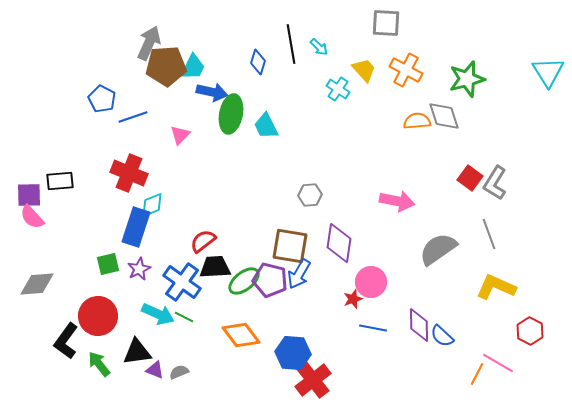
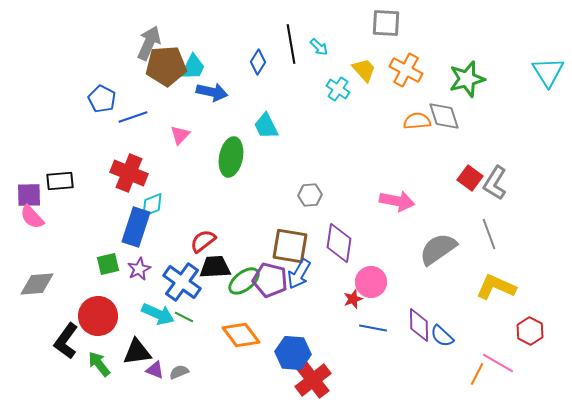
blue diamond at (258, 62): rotated 15 degrees clockwise
green ellipse at (231, 114): moved 43 px down
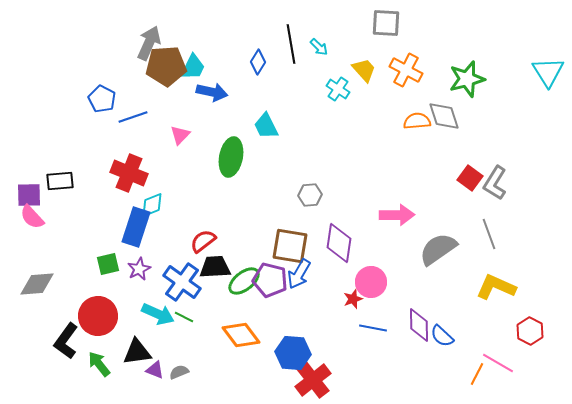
pink arrow at (397, 201): moved 14 px down; rotated 12 degrees counterclockwise
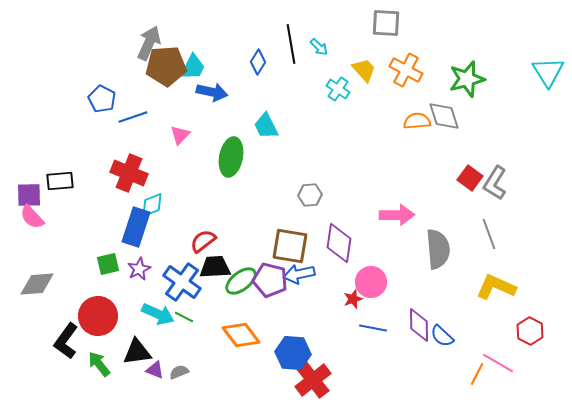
gray semicircle at (438, 249): rotated 120 degrees clockwise
blue arrow at (299, 274): rotated 48 degrees clockwise
green ellipse at (244, 281): moved 3 px left
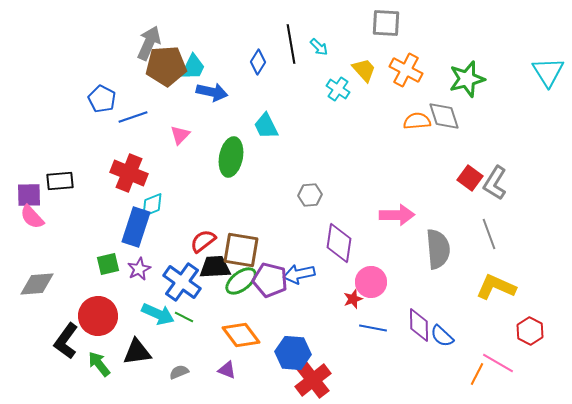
brown square at (290, 246): moved 49 px left, 4 px down
purple triangle at (155, 370): moved 72 px right
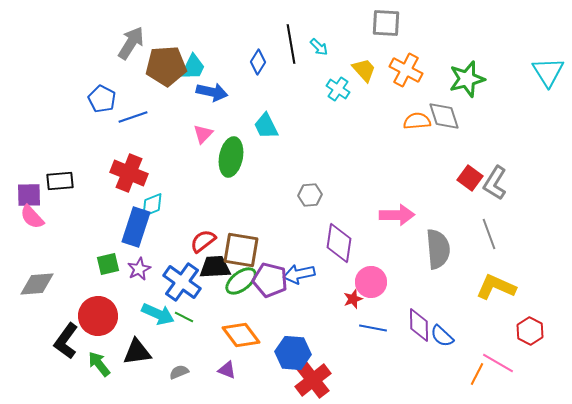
gray arrow at (149, 43): moved 18 px left; rotated 8 degrees clockwise
pink triangle at (180, 135): moved 23 px right, 1 px up
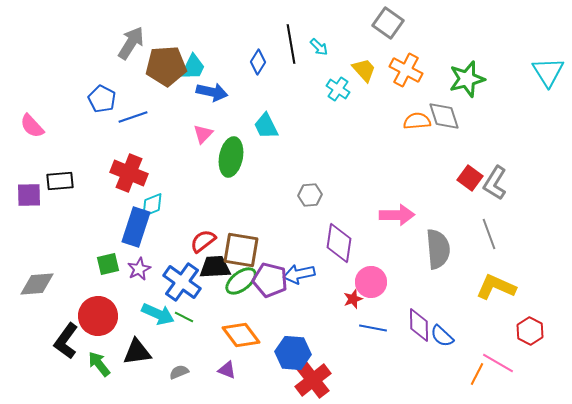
gray square at (386, 23): moved 2 px right; rotated 32 degrees clockwise
pink semicircle at (32, 217): moved 91 px up
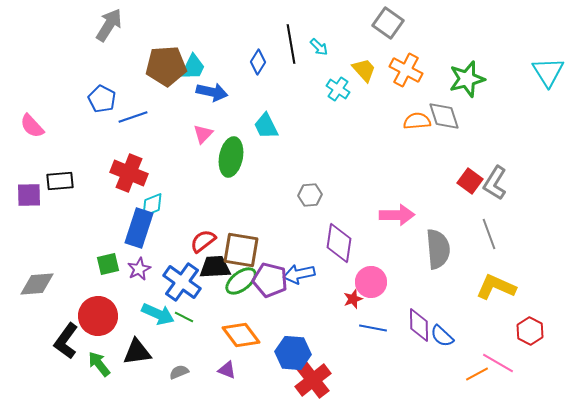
gray arrow at (131, 43): moved 22 px left, 18 px up
red square at (470, 178): moved 3 px down
blue rectangle at (136, 227): moved 3 px right, 1 px down
orange line at (477, 374): rotated 35 degrees clockwise
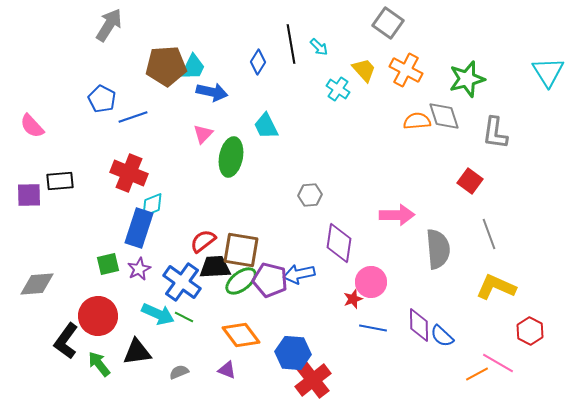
gray L-shape at (495, 183): moved 50 px up; rotated 24 degrees counterclockwise
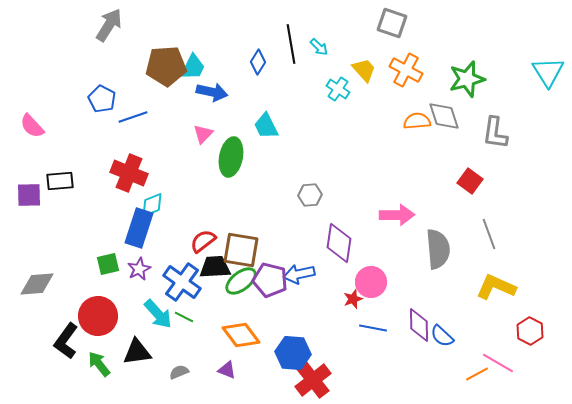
gray square at (388, 23): moved 4 px right; rotated 16 degrees counterclockwise
cyan arrow at (158, 314): rotated 24 degrees clockwise
